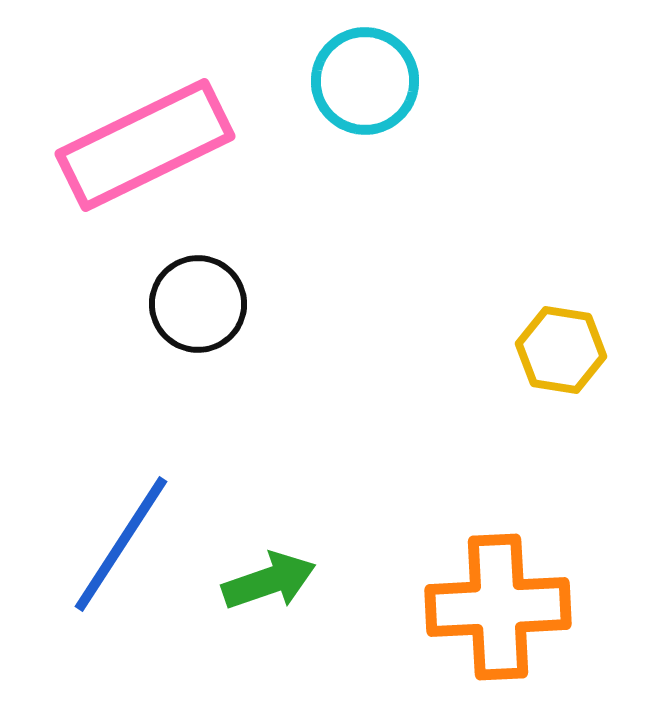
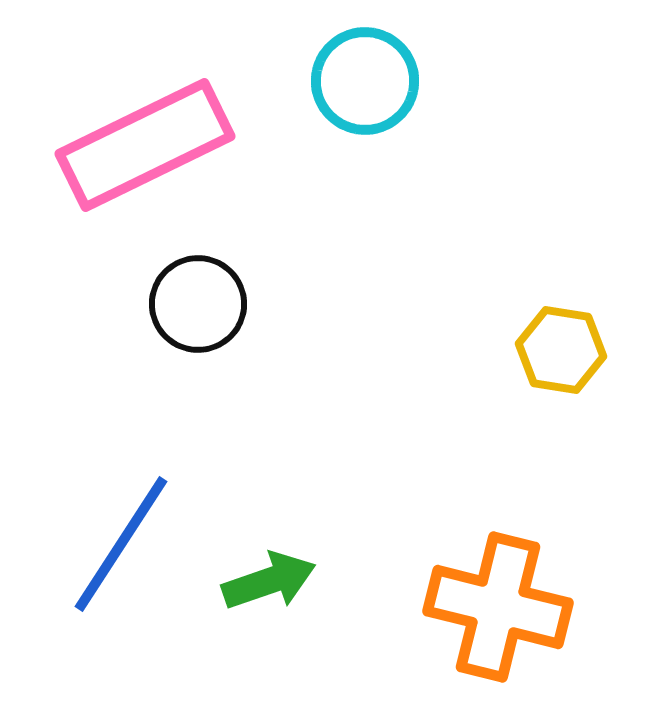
orange cross: rotated 17 degrees clockwise
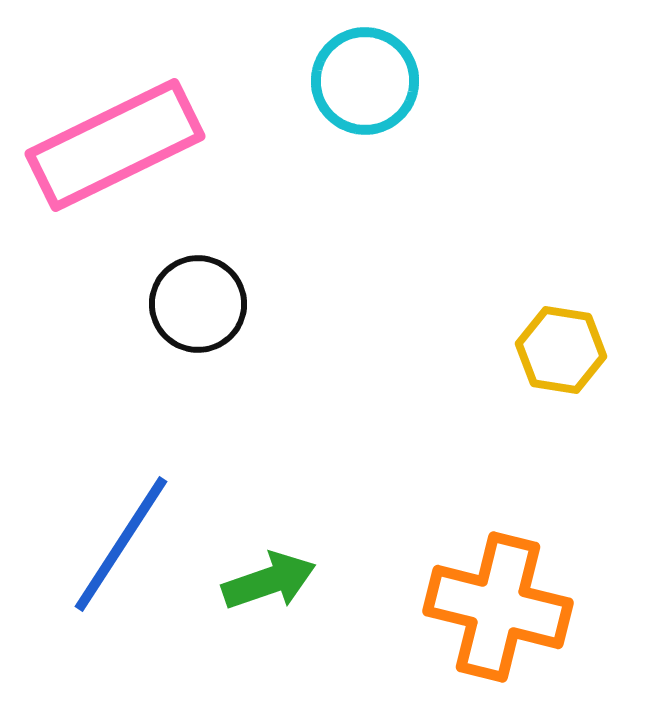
pink rectangle: moved 30 px left
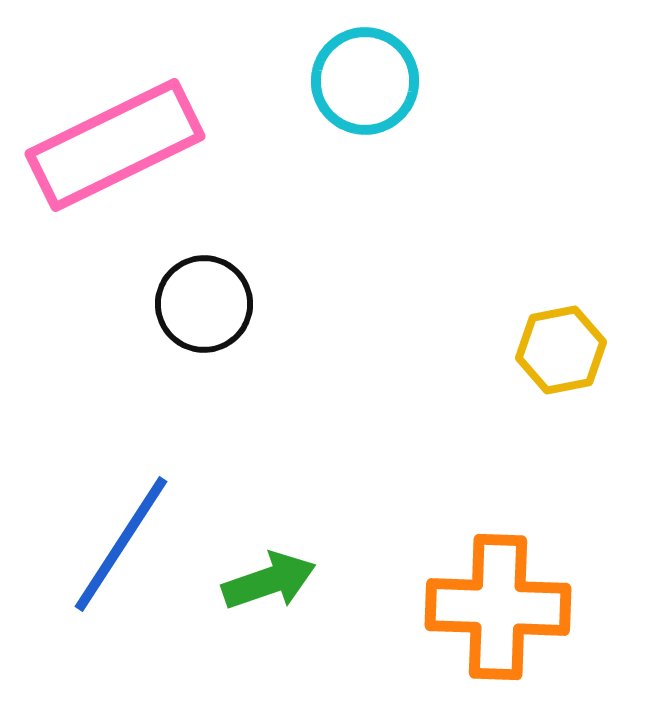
black circle: moved 6 px right
yellow hexagon: rotated 20 degrees counterclockwise
orange cross: rotated 12 degrees counterclockwise
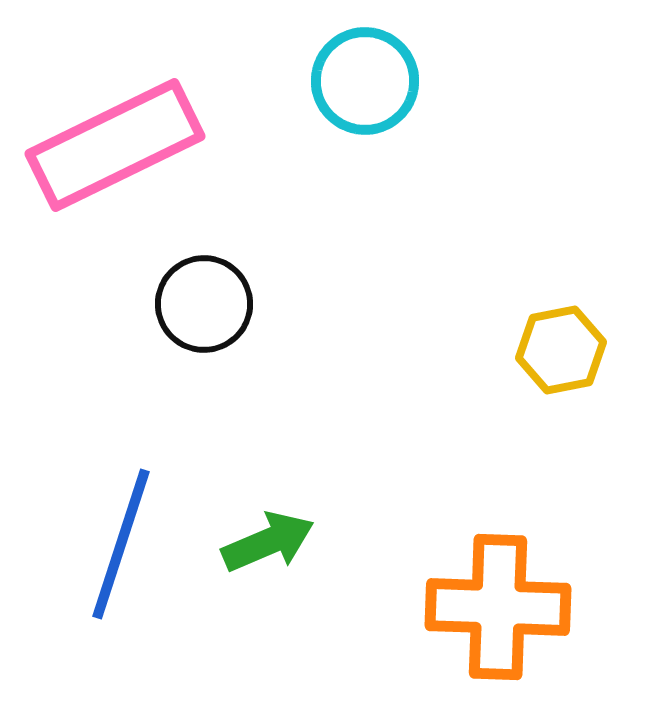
blue line: rotated 15 degrees counterclockwise
green arrow: moved 1 px left, 39 px up; rotated 4 degrees counterclockwise
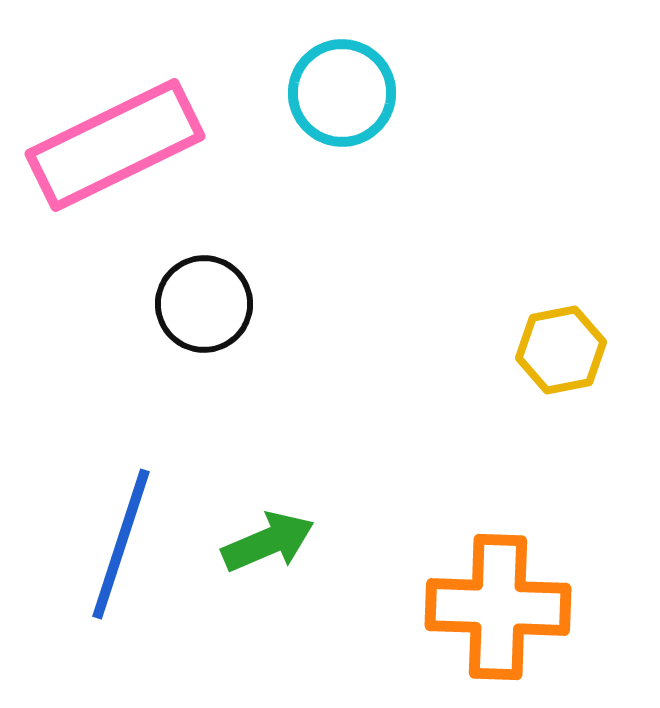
cyan circle: moved 23 px left, 12 px down
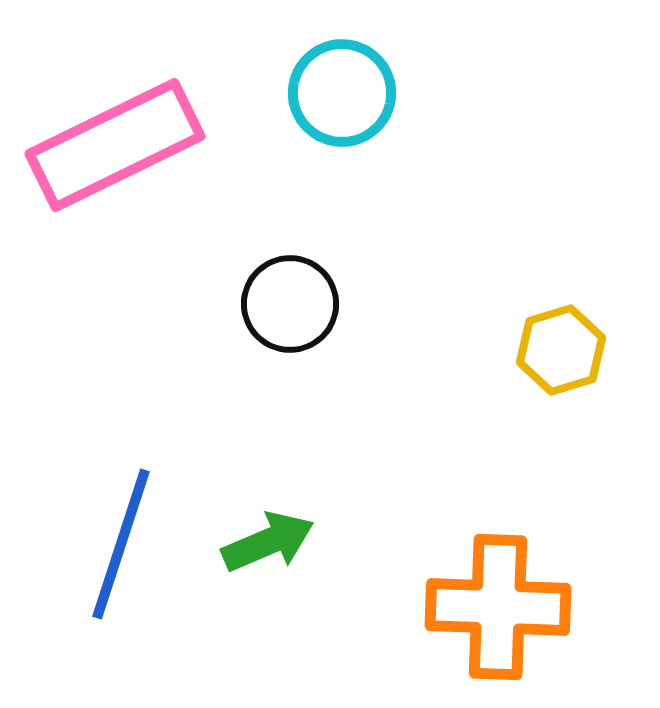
black circle: moved 86 px right
yellow hexagon: rotated 6 degrees counterclockwise
